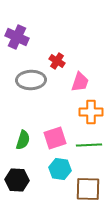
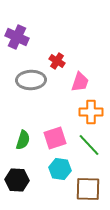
green line: rotated 50 degrees clockwise
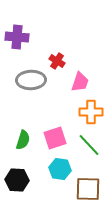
purple cross: rotated 20 degrees counterclockwise
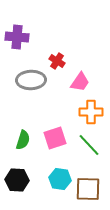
pink trapezoid: rotated 15 degrees clockwise
cyan hexagon: moved 10 px down
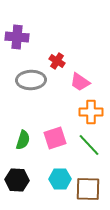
pink trapezoid: rotated 90 degrees clockwise
cyan hexagon: rotated 10 degrees counterclockwise
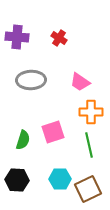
red cross: moved 2 px right, 23 px up
pink square: moved 2 px left, 6 px up
green line: rotated 30 degrees clockwise
brown square: rotated 28 degrees counterclockwise
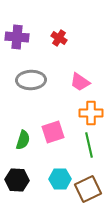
orange cross: moved 1 px down
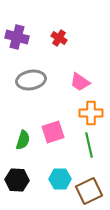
purple cross: rotated 10 degrees clockwise
gray ellipse: rotated 8 degrees counterclockwise
brown square: moved 1 px right, 2 px down
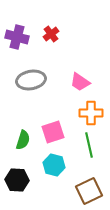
red cross: moved 8 px left, 4 px up; rotated 21 degrees clockwise
cyan hexagon: moved 6 px left, 14 px up; rotated 15 degrees clockwise
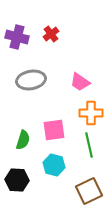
pink square: moved 1 px right, 2 px up; rotated 10 degrees clockwise
